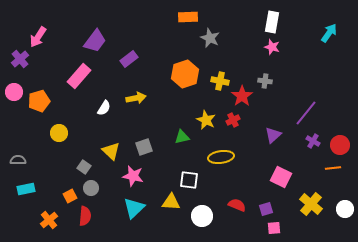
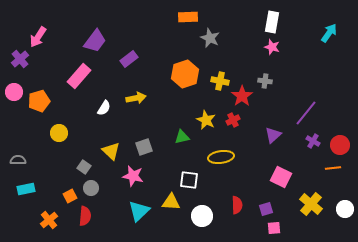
red semicircle at (237, 205): rotated 66 degrees clockwise
cyan triangle at (134, 208): moved 5 px right, 3 px down
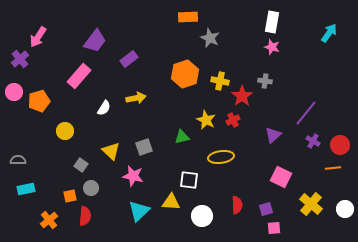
yellow circle at (59, 133): moved 6 px right, 2 px up
gray square at (84, 167): moved 3 px left, 2 px up
orange square at (70, 196): rotated 16 degrees clockwise
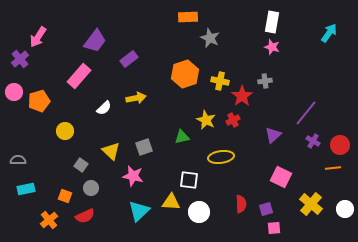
gray cross at (265, 81): rotated 16 degrees counterclockwise
white semicircle at (104, 108): rotated 14 degrees clockwise
orange square at (70, 196): moved 5 px left; rotated 32 degrees clockwise
red semicircle at (237, 205): moved 4 px right, 1 px up
red semicircle at (85, 216): rotated 60 degrees clockwise
white circle at (202, 216): moved 3 px left, 4 px up
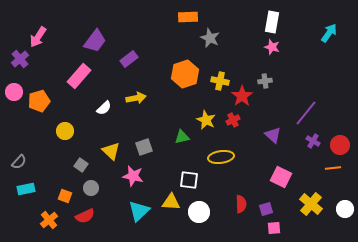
purple triangle at (273, 135): rotated 36 degrees counterclockwise
gray semicircle at (18, 160): moved 1 px right, 2 px down; rotated 133 degrees clockwise
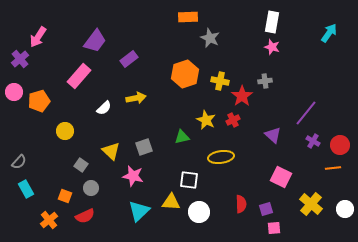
cyan rectangle at (26, 189): rotated 72 degrees clockwise
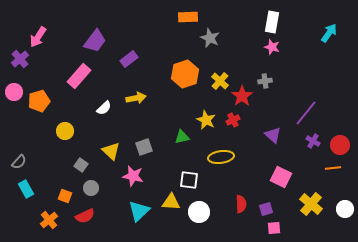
yellow cross at (220, 81): rotated 30 degrees clockwise
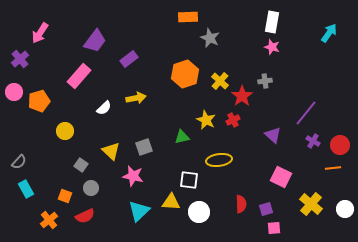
pink arrow at (38, 37): moved 2 px right, 4 px up
yellow ellipse at (221, 157): moved 2 px left, 3 px down
